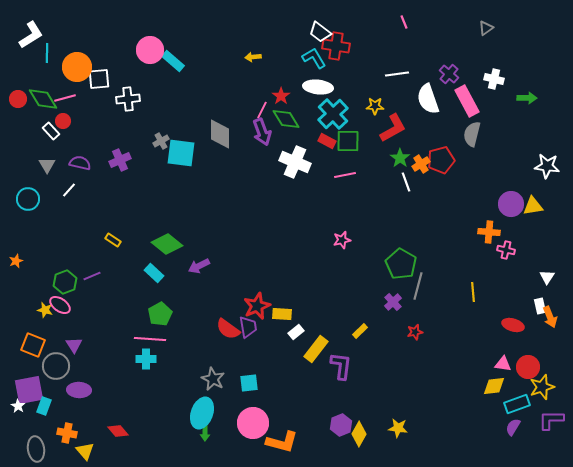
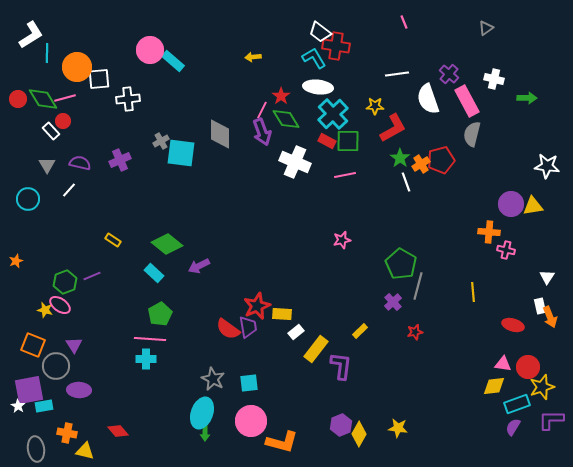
cyan rectangle at (44, 406): rotated 60 degrees clockwise
pink circle at (253, 423): moved 2 px left, 2 px up
yellow triangle at (85, 451): rotated 36 degrees counterclockwise
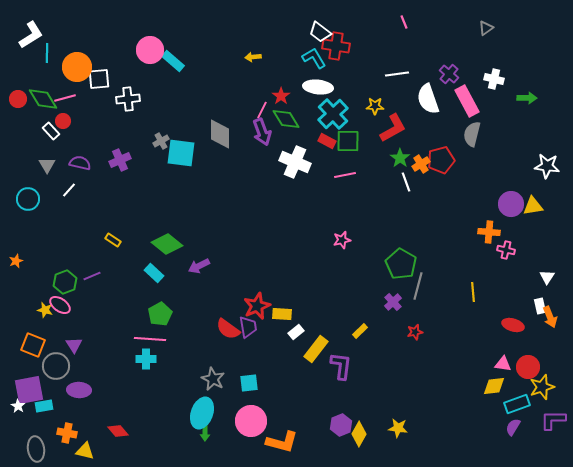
purple L-shape at (551, 420): moved 2 px right
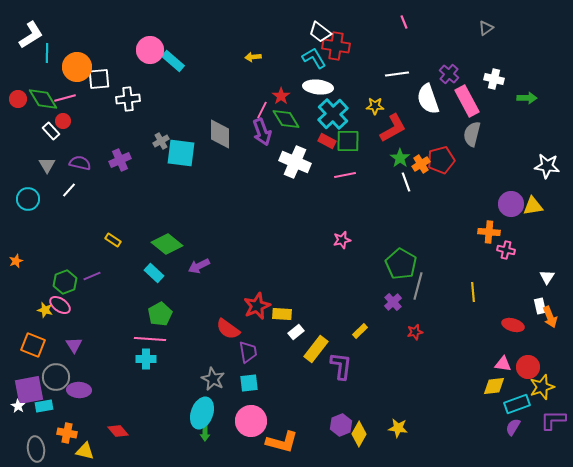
purple trapezoid at (248, 327): moved 25 px down
gray circle at (56, 366): moved 11 px down
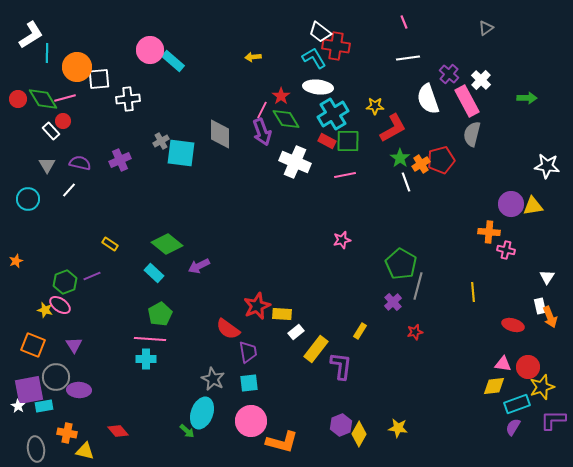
white line at (397, 74): moved 11 px right, 16 px up
white cross at (494, 79): moved 13 px left, 1 px down; rotated 30 degrees clockwise
cyan cross at (333, 114): rotated 12 degrees clockwise
yellow rectangle at (113, 240): moved 3 px left, 4 px down
yellow rectangle at (360, 331): rotated 14 degrees counterclockwise
green arrow at (205, 433): moved 18 px left, 2 px up; rotated 49 degrees counterclockwise
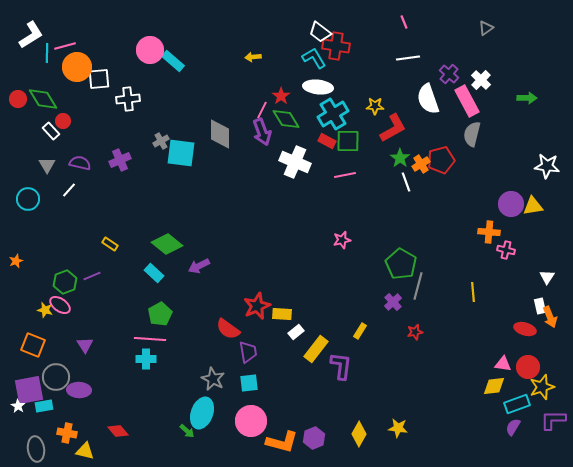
pink line at (65, 98): moved 52 px up
red ellipse at (513, 325): moved 12 px right, 4 px down
purple triangle at (74, 345): moved 11 px right
purple hexagon at (341, 425): moved 27 px left, 13 px down
